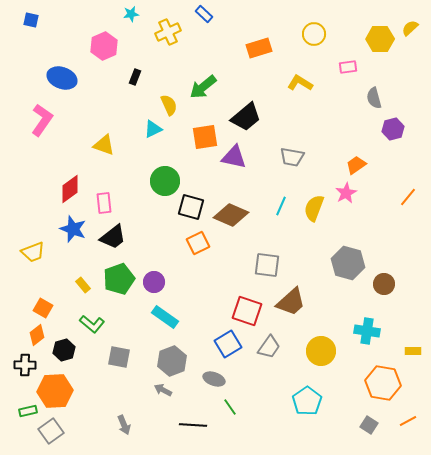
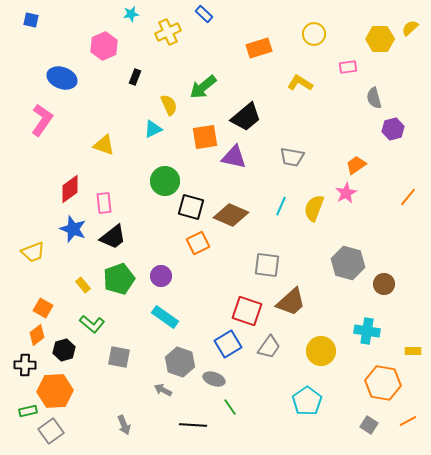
purple circle at (154, 282): moved 7 px right, 6 px up
gray hexagon at (172, 361): moved 8 px right, 1 px down; rotated 20 degrees counterclockwise
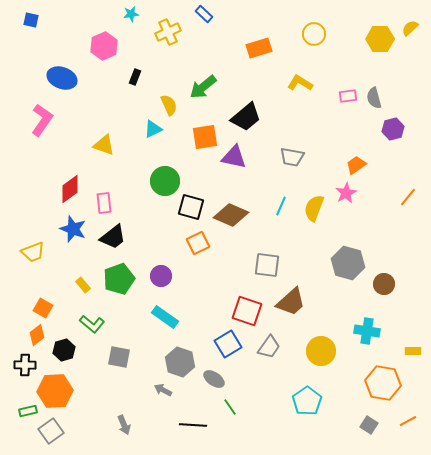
pink rectangle at (348, 67): moved 29 px down
gray ellipse at (214, 379): rotated 15 degrees clockwise
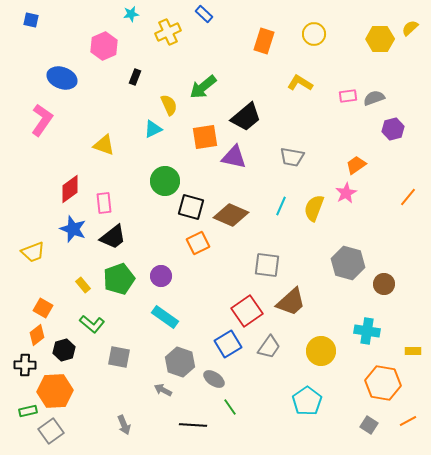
orange rectangle at (259, 48): moved 5 px right, 7 px up; rotated 55 degrees counterclockwise
gray semicircle at (374, 98): rotated 85 degrees clockwise
red square at (247, 311): rotated 36 degrees clockwise
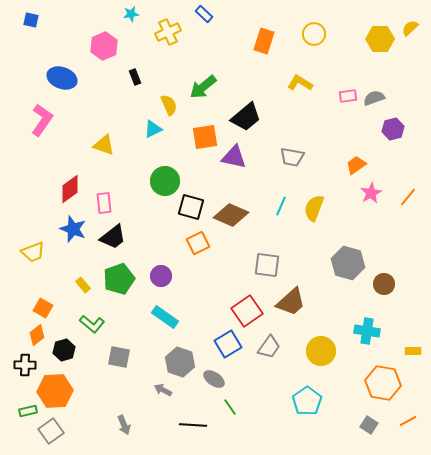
black rectangle at (135, 77): rotated 42 degrees counterclockwise
pink star at (346, 193): moved 25 px right
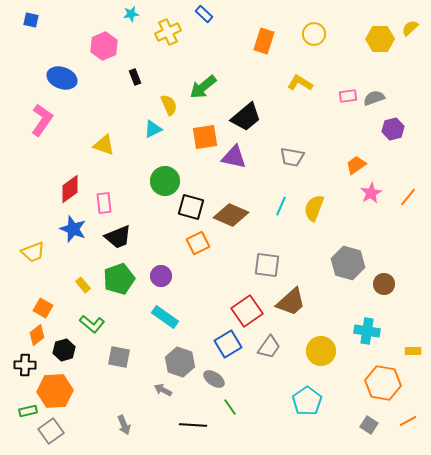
black trapezoid at (113, 237): moved 5 px right; rotated 16 degrees clockwise
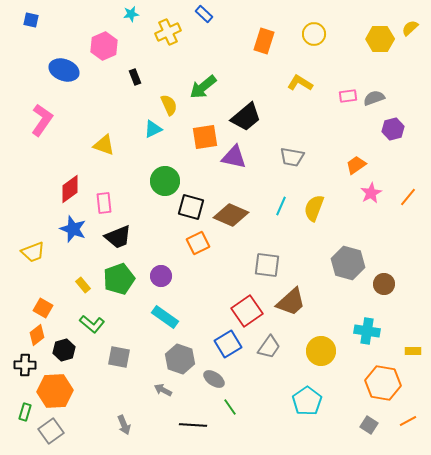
blue ellipse at (62, 78): moved 2 px right, 8 px up
gray hexagon at (180, 362): moved 3 px up
green rectangle at (28, 411): moved 3 px left, 1 px down; rotated 60 degrees counterclockwise
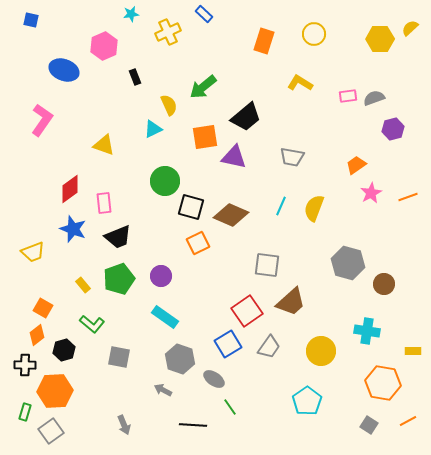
orange line at (408, 197): rotated 30 degrees clockwise
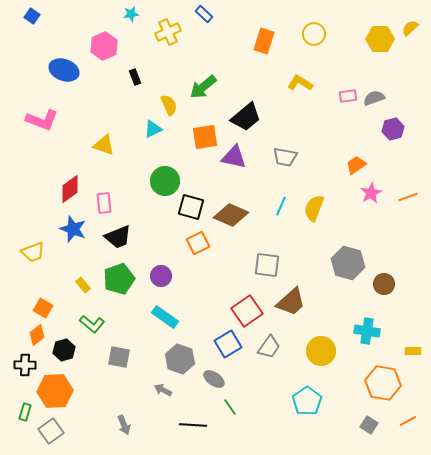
blue square at (31, 20): moved 1 px right, 4 px up; rotated 21 degrees clockwise
pink L-shape at (42, 120): rotated 76 degrees clockwise
gray trapezoid at (292, 157): moved 7 px left
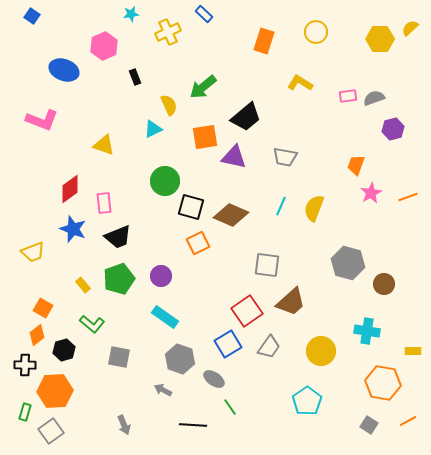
yellow circle at (314, 34): moved 2 px right, 2 px up
orange trapezoid at (356, 165): rotated 35 degrees counterclockwise
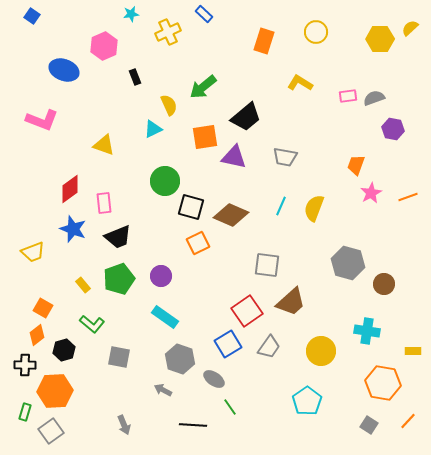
purple hexagon at (393, 129): rotated 25 degrees clockwise
orange line at (408, 421): rotated 18 degrees counterclockwise
